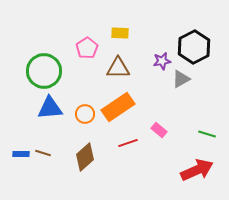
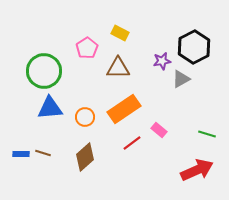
yellow rectangle: rotated 24 degrees clockwise
orange rectangle: moved 6 px right, 2 px down
orange circle: moved 3 px down
red line: moved 4 px right; rotated 18 degrees counterclockwise
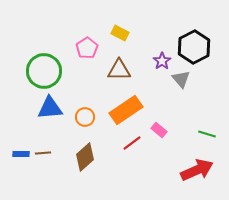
purple star: rotated 24 degrees counterclockwise
brown triangle: moved 1 px right, 2 px down
gray triangle: rotated 42 degrees counterclockwise
orange rectangle: moved 2 px right, 1 px down
brown line: rotated 21 degrees counterclockwise
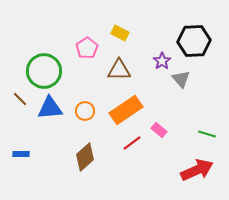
black hexagon: moved 6 px up; rotated 24 degrees clockwise
orange circle: moved 6 px up
brown line: moved 23 px left, 54 px up; rotated 49 degrees clockwise
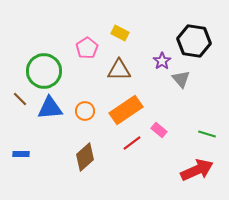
black hexagon: rotated 12 degrees clockwise
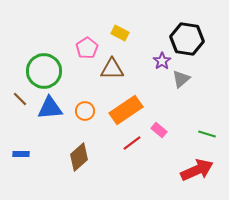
black hexagon: moved 7 px left, 2 px up
brown triangle: moved 7 px left, 1 px up
gray triangle: rotated 30 degrees clockwise
brown diamond: moved 6 px left
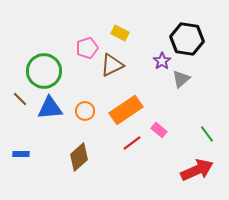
pink pentagon: rotated 15 degrees clockwise
brown triangle: moved 4 px up; rotated 25 degrees counterclockwise
green line: rotated 36 degrees clockwise
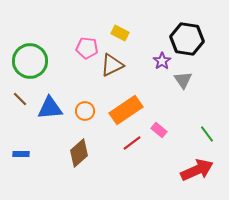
pink pentagon: rotated 25 degrees clockwise
green circle: moved 14 px left, 10 px up
gray triangle: moved 2 px right, 1 px down; rotated 24 degrees counterclockwise
brown diamond: moved 4 px up
